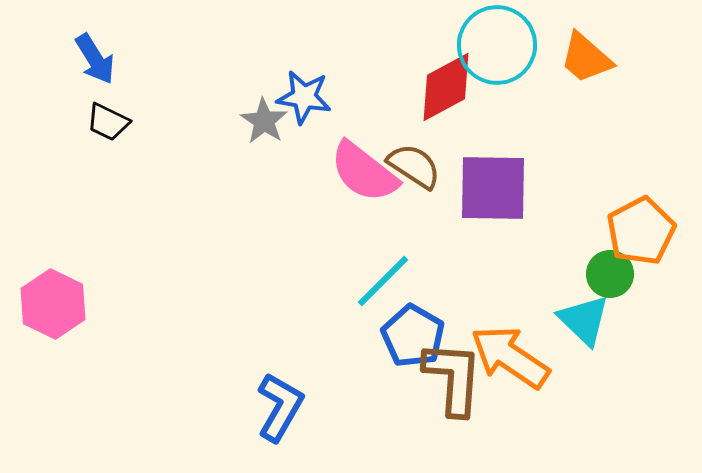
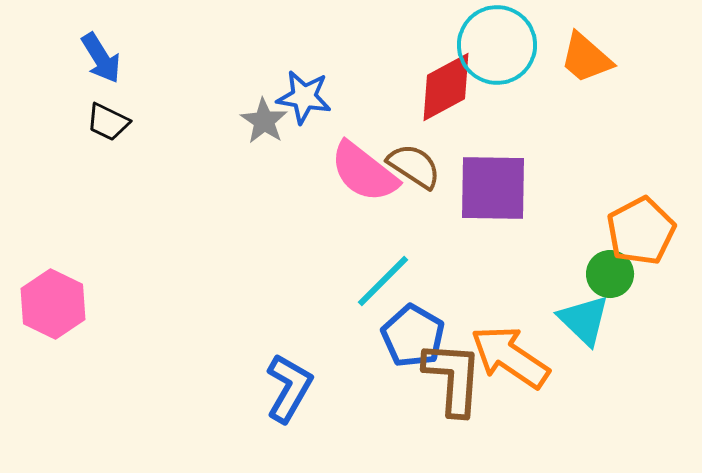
blue arrow: moved 6 px right, 1 px up
blue L-shape: moved 9 px right, 19 px up
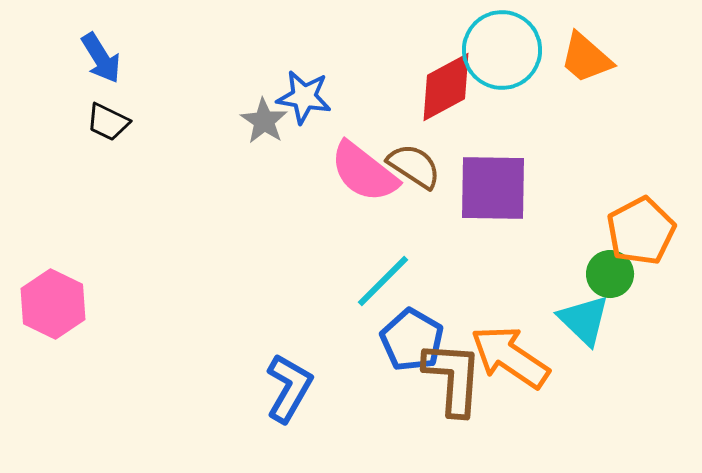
cyan circle: moved 5 px right, 5 px down
blue pentagon: moved 1 px left, 4 px down
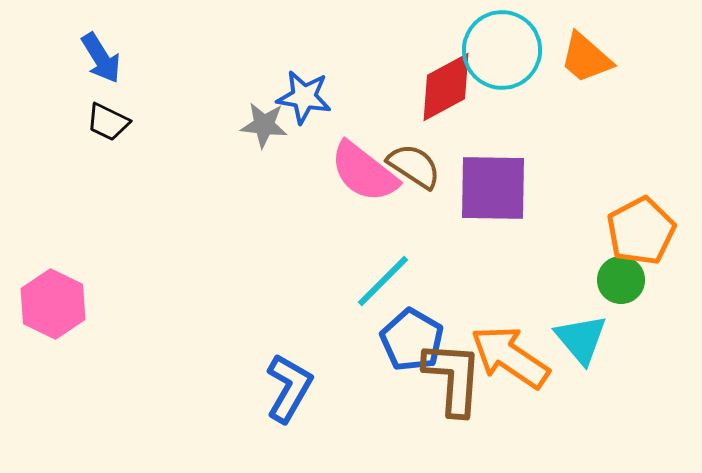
gray star: moved 4 px down; rotated 27 degrees counterclockwise
green circle: moved 11 px right, 6 px down
cyan triangle: moved 3 px left, 19 px down; rotated 6 degrees clockwise
